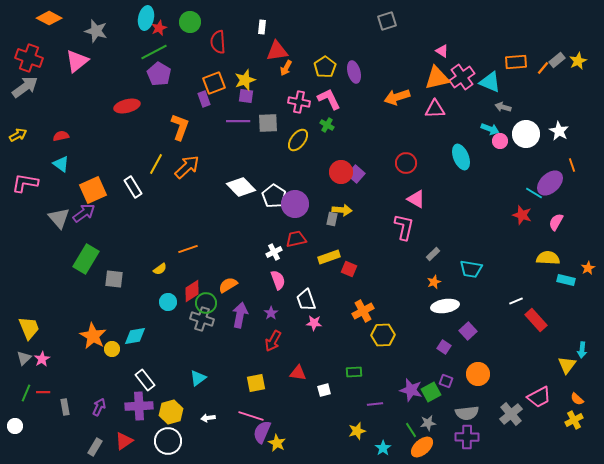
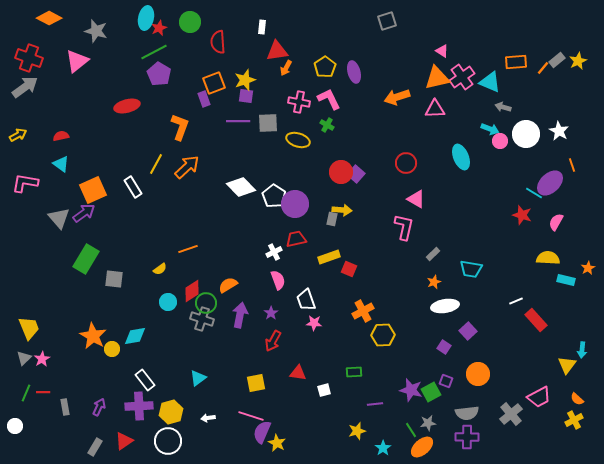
yellow ellipse at (298, 140): rotated 70 degrees clockwise
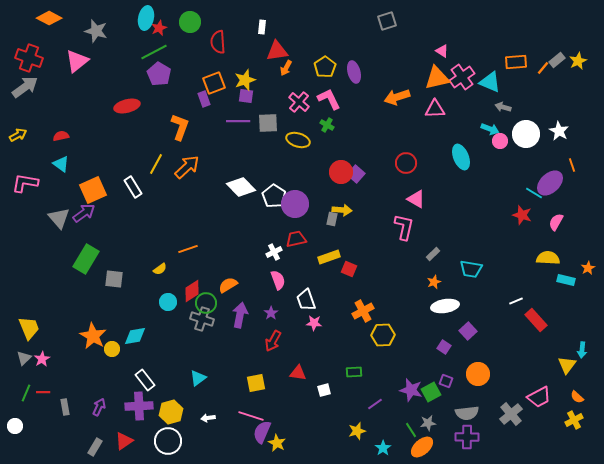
pink cross at (299, 102): rotated 30 degrees clockwise
orange semicircle at (577, 399): moved 2 px up
purple line at (375, 404): rotated 28 degrees counterclockwise
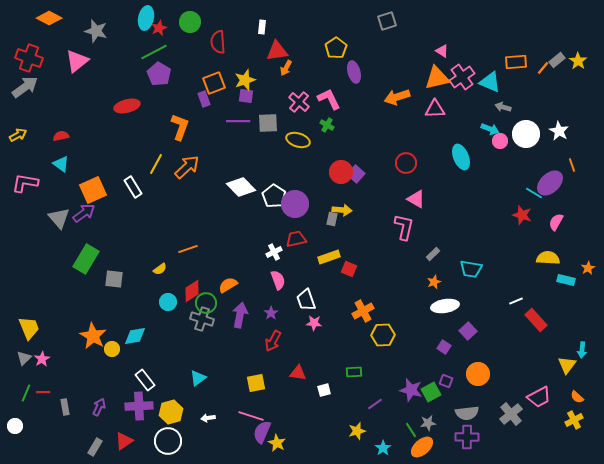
yellow star at (578, 61): rotated 12 degrees counterclockwise
yellow pentagon at (325, 67): moved 11 px right, 19 px up
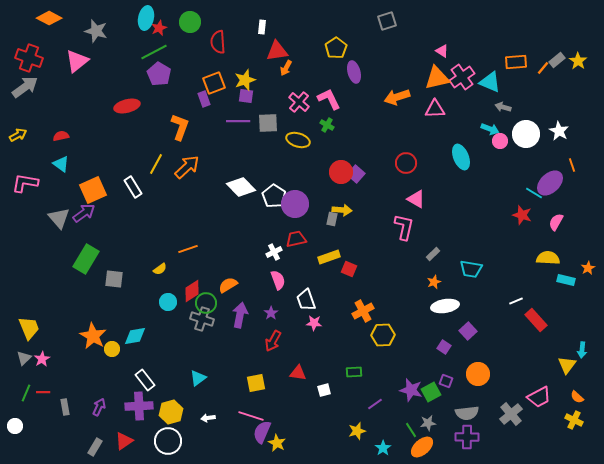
yellow cross at (574, 420): rotated 36 degrees counterclockwise
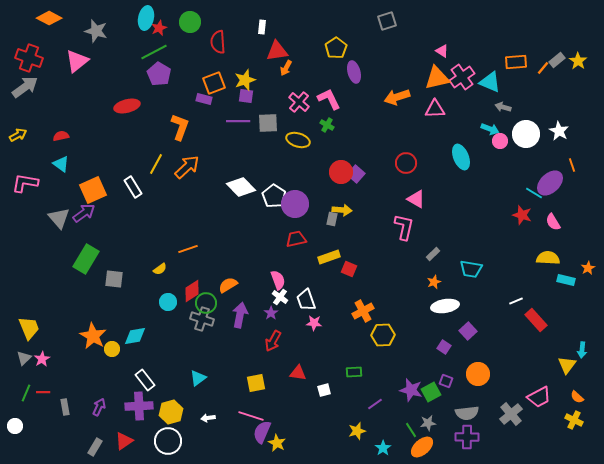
purple rectangle at (204, 99): rotated 56 degrees counterclockwise
pink semicircle at (556, 222): moved 3 px left; rotated 60 degrees counterclockwise
white cross at (274, 252): moved 6 px right, 45 px down; rotated 28 degrees counterclockwise
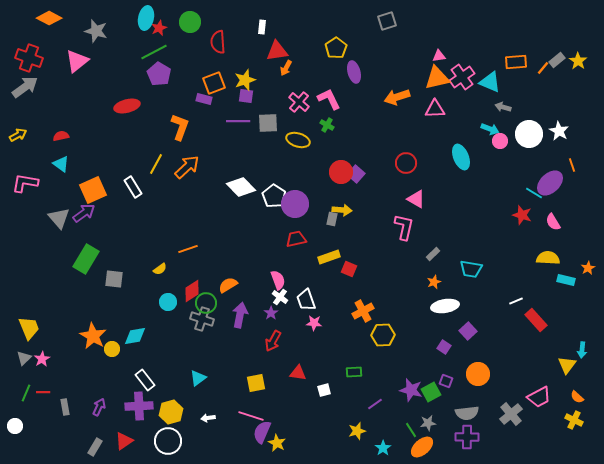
pink triangle at (442, 51): moved 3 px left, 5 px down; rotated 40 degrees counterclockwise
white circle at (526, 134): moved 3 px right
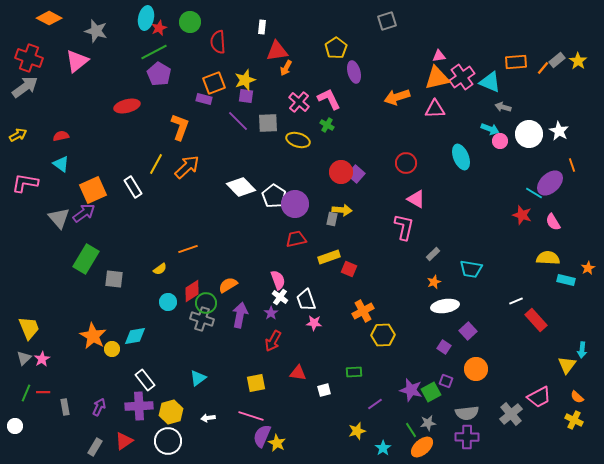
purple line at (238, 121): rotated 45 degrees clockwise
orange circle at (478, 374): moved 2 px left, 5 px up
purple semicircle at (262, 432): moved 4 px down
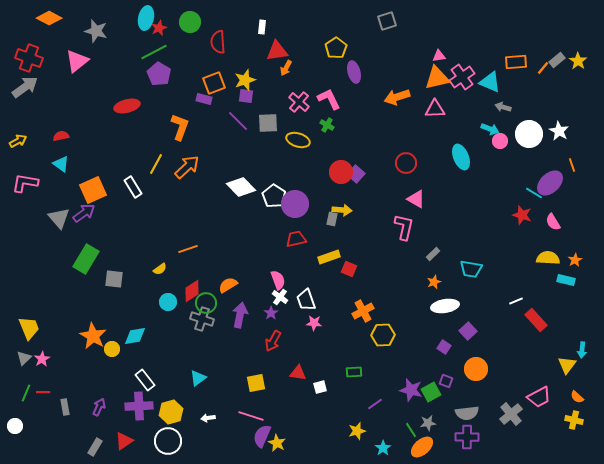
yellow arrow at (18, 135): moved 6 px down
orange star at (588, 268): moved 13 px left, 8 px up
white square at (324, 390): moved 4 px left, 3 px up
yellow cross at (574, 420): rotated 12 degrees counterclockwise
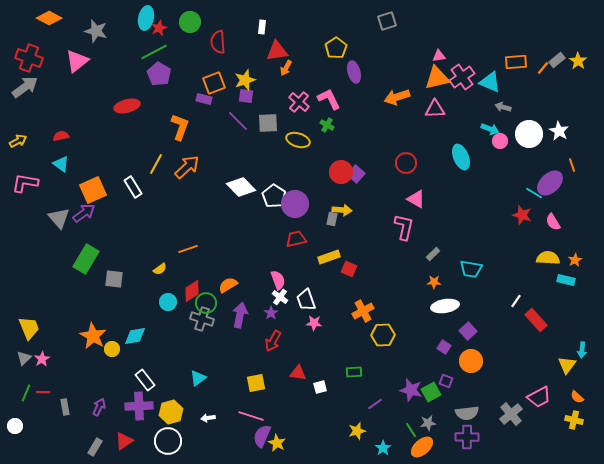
orange star at (434, 282): rotated 24 degrees clockwise
white line at (516, 301): rotated 32 degrees counterclockwise
orange circle at (476, 369): moved 5 px left, 8 px up
